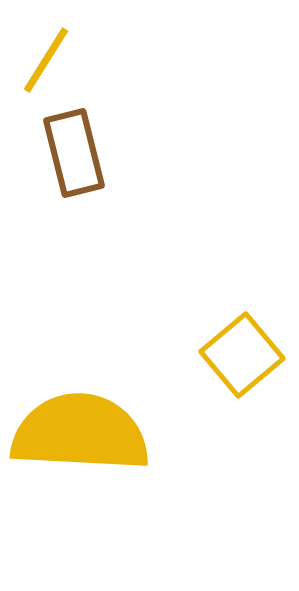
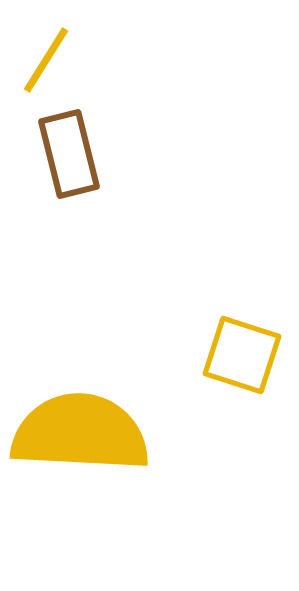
brown rectangle: moved 5 px left, 1 px down
yellow square: rotated 32 degrees counterclockwise
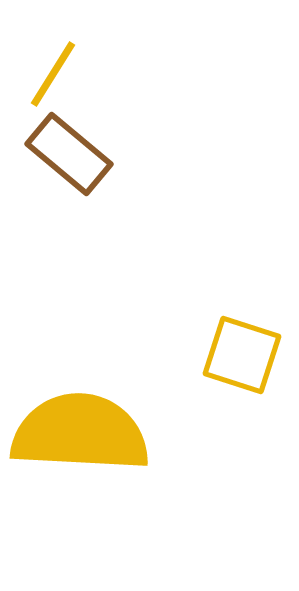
yellow line: moved 7 px right, 14 px down
brown rectangle: rotated 36 degrees counterclockwise
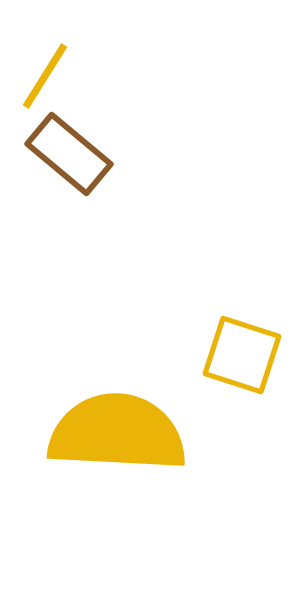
yellow line: moved 8 px left, 2 px down
yellow semicircle: moved 37 px right
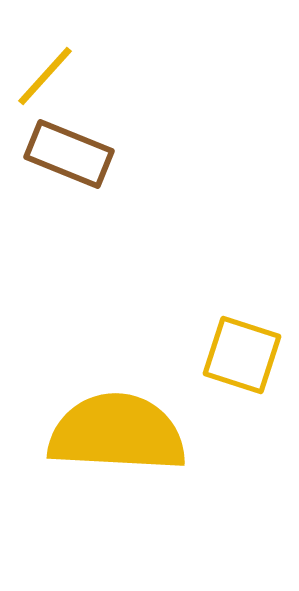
yellow line: rotated 10 degrees clockwise
brown rectangle: rotated 18 degrees counterclockwise
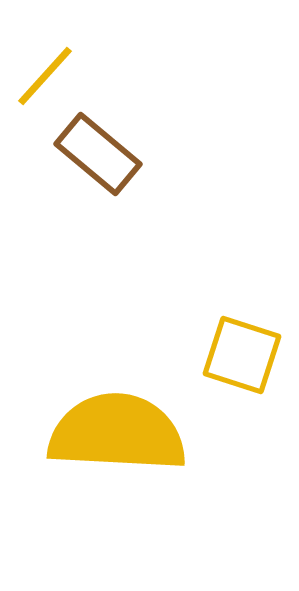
brown rectangle: moved 29 px right; rotated 18 degrees clockwise
